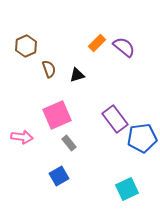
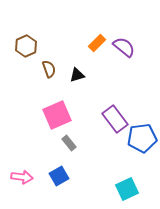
pink arrow: moved 40 px down
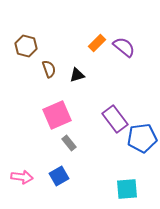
brown hexagon: rotated 20 degrees counterclockwise
cyan square: rotated 20 degrees clockwise
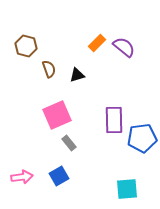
purple rectangle: moved 1 px left, 1 px down; rotated 36 degrees clockwise
pink arrow: rotated 15 degrees counterclockwise
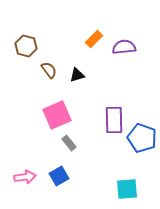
orange rectangle: moved 3 px left, 4 px up
purple semicircle: rotated 45 degrees counterclockwise
brown semicircle: moved 1 px down; rotated 18 degrees counterclockwise
blue pentagon: rotated 28 degrees clockwise
pink arrow: moved 3 px right
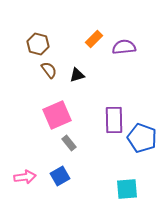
brown hexagon: moved 12 px right, 2 px up
blue square: moved 1 px right
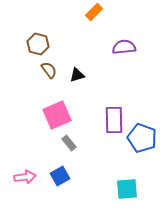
orange rectangle: moved 27 px up
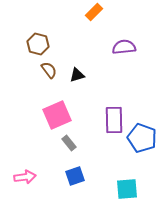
blue square: moved 15 px right; rotated 12 degrees clockwise
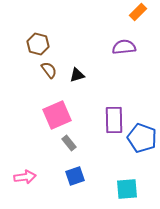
orange rectangle: moved 44 px right
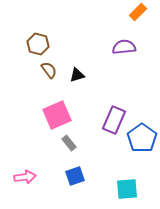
purple rectangle: rotated 24 degrees clockwise
blue pentagon: rotated 16 degrees clockwise
